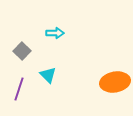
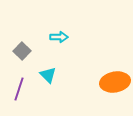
cyan arrow: moved 4 px right, 4 px down
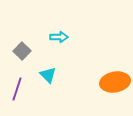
purple line: moved 2 px left
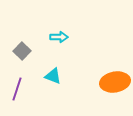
cyan triangle: moved 5 px right, 1 px down; rotated 24 degrees counterclockwise
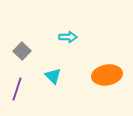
cyan arrow: moved 9 px right
cyan triangle: rotated 24 degrees clockwise
orange ellipse: moved 8 px left, 7 px up
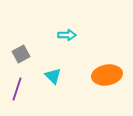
cyan arrow: moved 1 px left, 2 px up
gray square: moved 1 px left, 3 px down; rotated 18 degrees clockwise
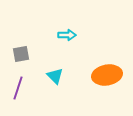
gray square: rotated 18 degrees clockwise
cyan triangle: moved 2 px right
purple line: moved 1 px right, 1 px up
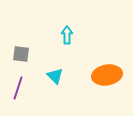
cyan arrow: rotated 90 degrees counterclockwise
gray square: rotated 18 degrees clockwise
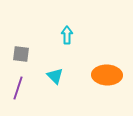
orange ellipse: rotated 12 degrees clockwise
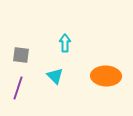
cyan arrow: moved 2 px left, 8 px down
gray square: moved 1 px down
orange ellipse: moved 1 px left, 1 px down
